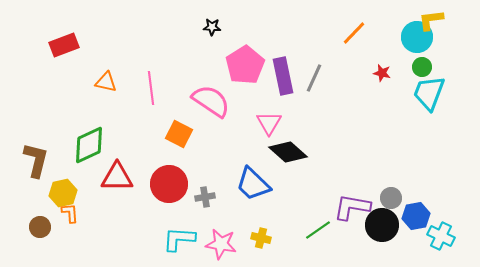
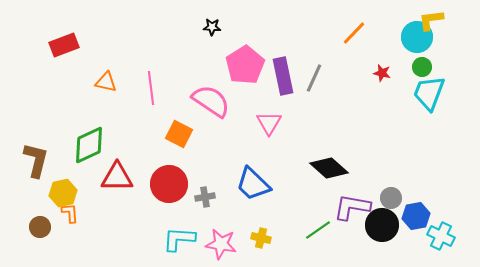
black diamond: moved 41 px right, 16 px down
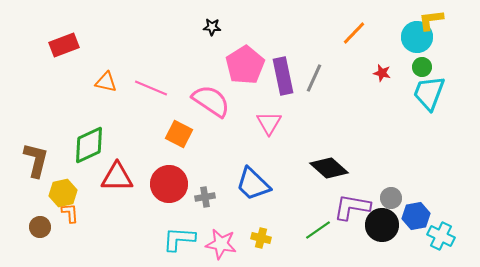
pink line: rotated 60 degrees counterclockwise
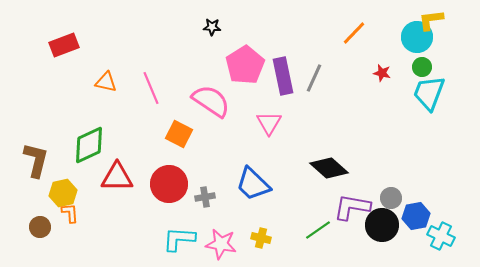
pink line: rotated 44 degrees clockwise
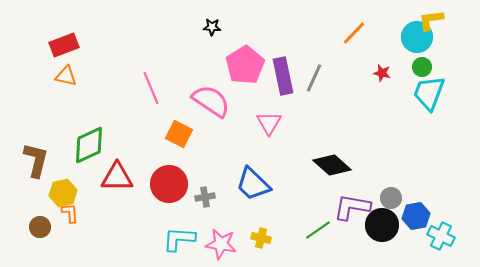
orange triangle: moved 40 px left, 6 px up
black diamond: moved 3 px right, 3 px up
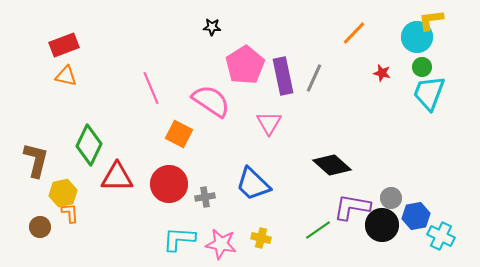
green diamond: rotated 39 degrees counterclockwise
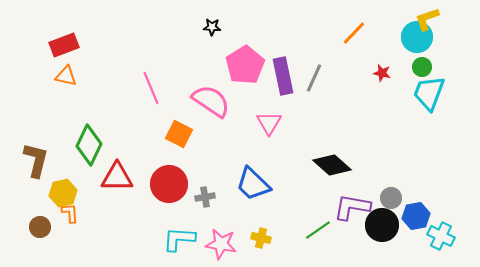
yellow L-shape: moved 4 px left, 1 px up; rotated 12 degrees counterclockwise
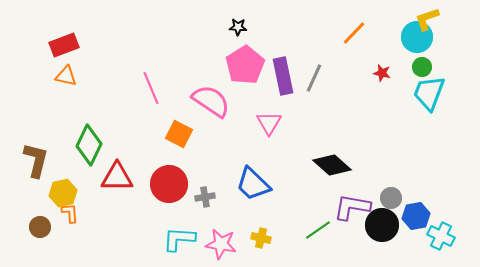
black star: moved 26 px right
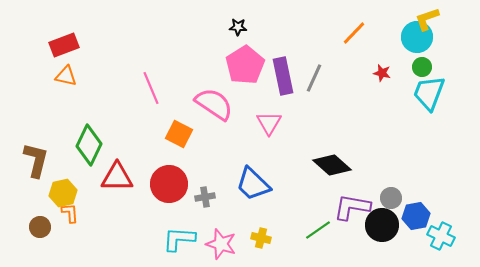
pink semicircle: moved 3 px right, 3 px down
pink star: rotated 8 degrees clockwise
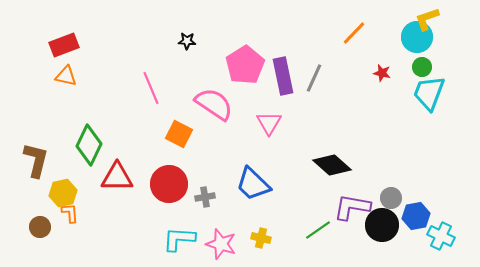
black star: moved 51 px left, 14 px down
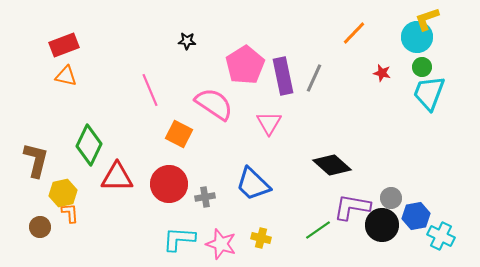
pink line: moved 1 px left, 2 px down
